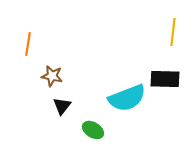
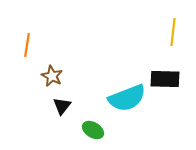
orange line: moved 1 px left, 1 px down
brown star: rotated 15 degrees clockwise
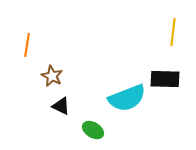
black triangle: moved 1 px left; rotated 42 degrees counterclockwise
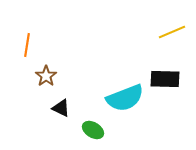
yellow line: moved 1 px left; rotated 60 degrees clockwise
brown star: moved 6 px left; rotated 10 degrees clockwise
cyan semicircle: moved 2 px left
black triangle: moved 2 px down
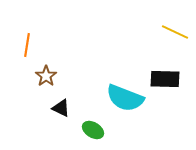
yellow line: moved 3 px right; rotated 48 degrees clockwise
cyan semicircle: rotated 42 degrees clockwise
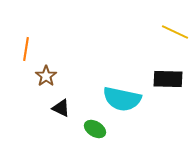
orange line: moved 1 px left, 4 px down
black rectangle: moved 3 px right
cyan semicircle: moved 3 px left, 1 px down; rotated 9 degrees counterclockwise
green ellipse: moved 2 px right, 1 px up
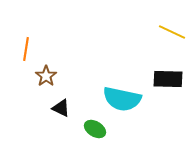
yellow line: moved 3 px left
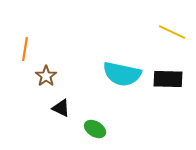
orange line: moved 1 px left
cyan semicircle: moved 25 px up
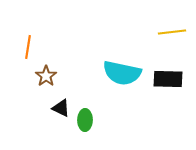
yellow line: rotated 32 degrees counterclockwise
orange line: moved 3 px right, 2 px up
cyan semicircle: moved 1 px up
green ellipse: moved 10 px left, 9 px up; rotated 60 degrees clockwise
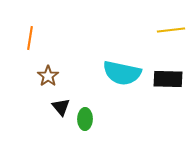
yellow line: moved 1 px left, 2 px up
orange line: moved 2 px right, 9 px up
brown star: moved 2 px right
black triangle: moved 1 px up; rotated 24 degrees clockwise
green ellipse: moved 1 px up
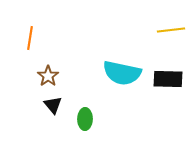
black triangle: moved 8 px left, 2 px up
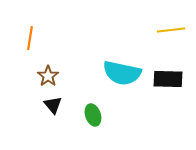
green ellipse: moved 8 px right, 4 px up; rotated 20 degrees counterclockwise
